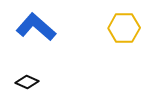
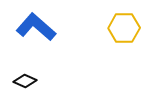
black diamond: moved 2 px left, 1 px up
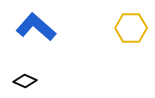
yellow hexagon: moved 7 px right
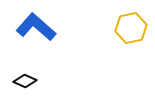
yellow hexagon: rotated 12 degrees counterclockwise
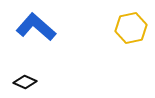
black diamond: moved 1 px down
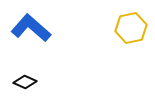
blue L-shape: moved 5 px left, 1 px down
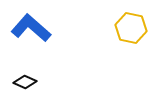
yellow hexagon: rotated 24 degrees clockwise
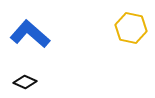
blue L-shape: moved 1 px left, 6 px down
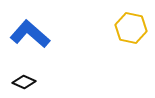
black diamond: moved 1 px left
